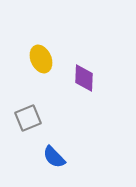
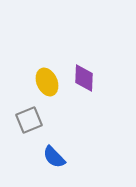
yellow ellipse: moved 6 px right, 23 px down
gray square: moved 1 px right, 2 px down
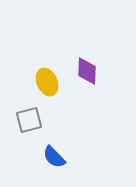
purple diamond: moved 3 px right, 7 px up
gray square: rotated 8 degrees clockwise
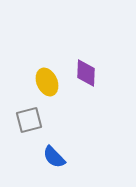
purple diamond: moved 1 px left, 2 px down
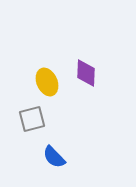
gray square: moved 3 px right, 1 px up
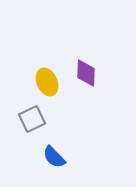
gray square: rotated 12 degrees counterclockwise
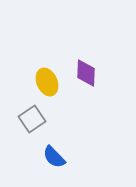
gray square: rotated 8 degrees counterclockwise
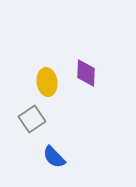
yellow ellipse: rotated 16 degrees clockwise
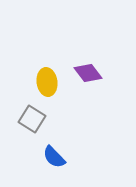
purple diamond: moved 2 px right; rotated 40 degrees counterclockwise
gray square: rotated 24 degrees counterclockwise
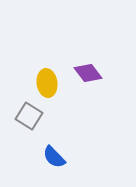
yellow ellipse: moved 1 px down
gray square: moved 3 px left, 3 px up
